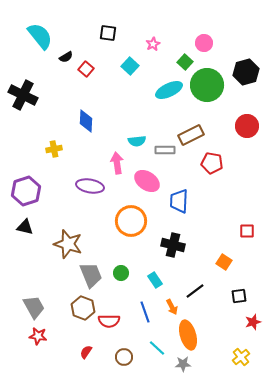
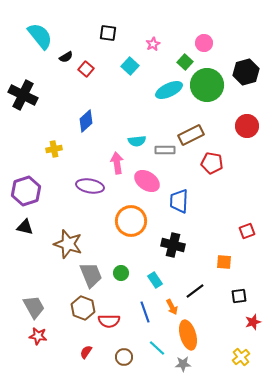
blue diamond at (86, 121): rotated 45 degrees clockwise
red square at (247, 231): rotated 21 degrees counterclockwise
orange square at (224, 262): rotated 28 degrees counterclockwise
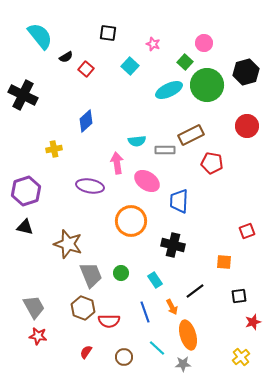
pink star at (153, 44): rotated 24 degrees counterclockwise
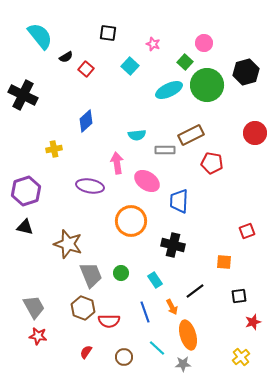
red circle at (247, 126): moved 8 px right, 7 px down
cyan semicircle at (137, 141): moved 6 px up
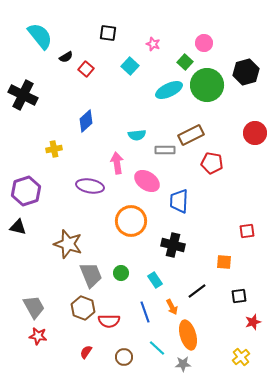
black triangle at (25, 227): moved 7 px left
red square at (247, 231): rotated 14 degrees clockwise
black line at (195, 291): moved 2 px right
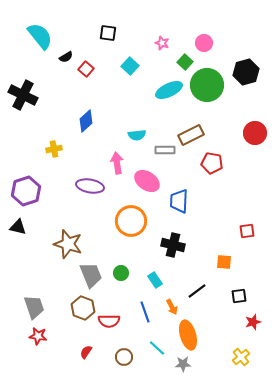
pink star at (153, 44): moved 9 px right, 1 px up
gray trapezoid at (34, 307): rotated 10 degrees clockwise
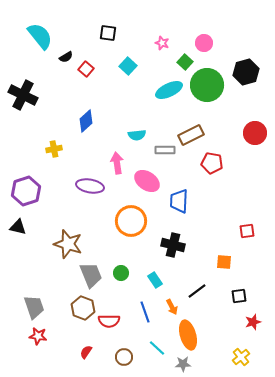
cyan square at (130, 66): moved 2 px left
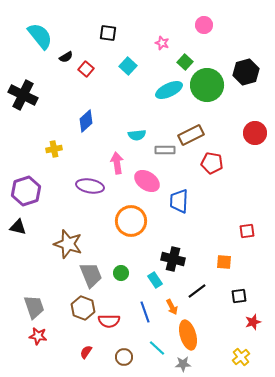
pink circle at (204, 43): moved 18 px up
black cross at (173, 245): moved 14 px down
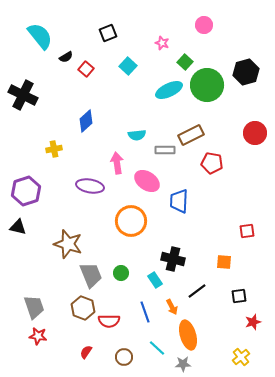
black square at (108, 33): rotated 30 degrees counterclockwise
